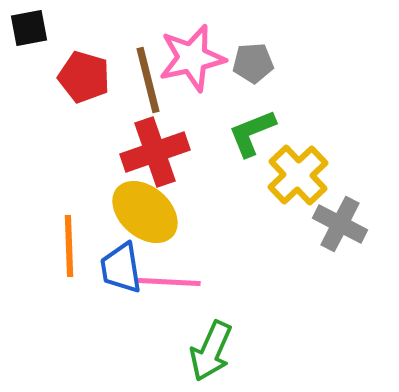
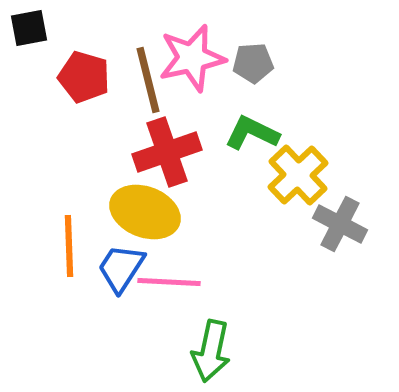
green L-shape: rotated 48 degrees clockwise
red cross: moved 12 px right
yellow ellipse: rotated 20 degrees counterclockwise
blue trapezoid: rotated 42 degrees clockwise
green arrow: rotated 12 degrees counterclockwise
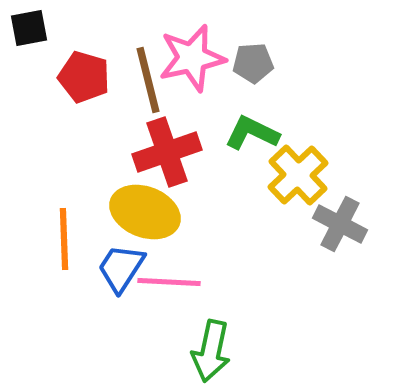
orange line: moved 5 px left, 7 px up
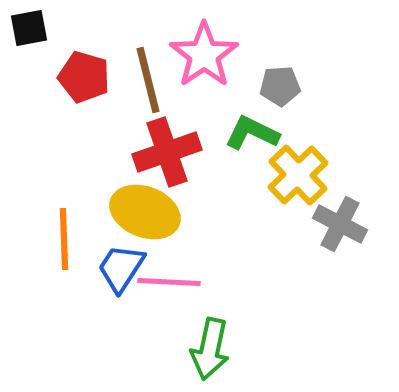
pink star: moved 12 px right, 3 px up; rotated 22 degrees counterclockwise
gray pentagon: moved 27 px right, 23 px down
green arrow: moved 1 px left, 2 px up
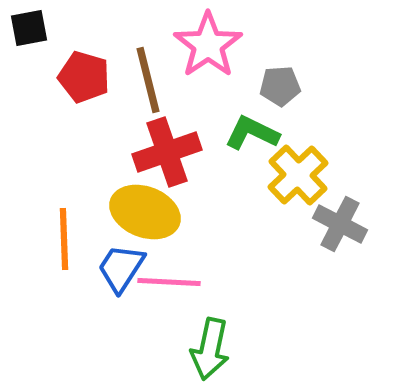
pink star: moved 4 px right, 10 px up
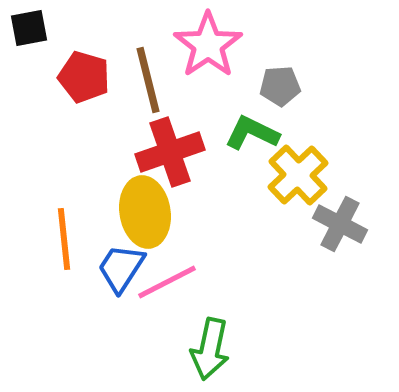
red cross: moved 3 px right
yellow ellipse: rotated 60 degrees clockwise
orange line: rotated 4 degrees counterclockwise
pink line: moved 2 px left; rotated 30 degrees counterclockwise
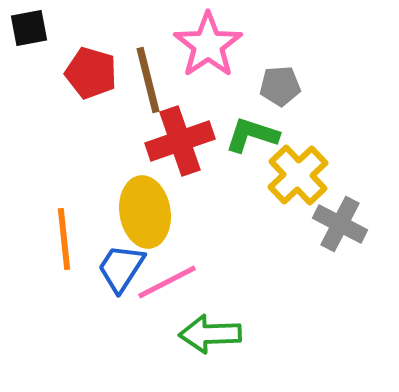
red pentagon: moved 7 px right, 4 px up
green L-shape: moved 2 px down; rotated 8 degrees counterclockwise
red cross: moved 10 px right, 11 px up
green arrow: moved 15 px up; rotated 76 degrees clockwise
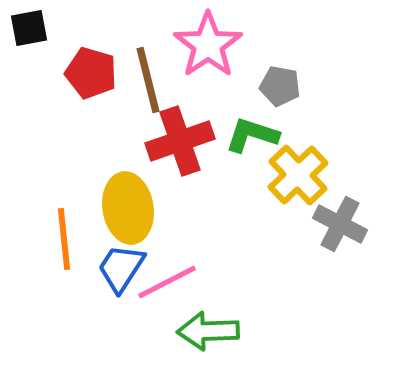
gray pentagon: rotated 15 degrees clockwise
yellow ellipse: moved 17 px left, 4 px up
green arrow: moved 2 px left, 3 px up
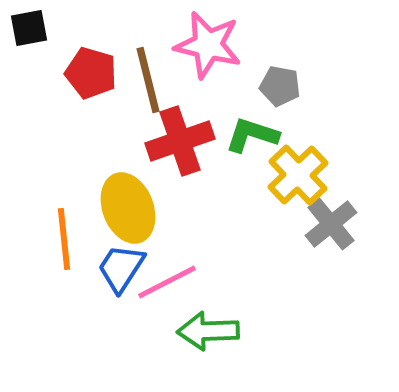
pink star: rotated 24 degrees counterclockwise
yellow ellipse: rotated 12 degrees counterclockwise
gray cross: moved 9 px left; rotated 24 degrees clockwise
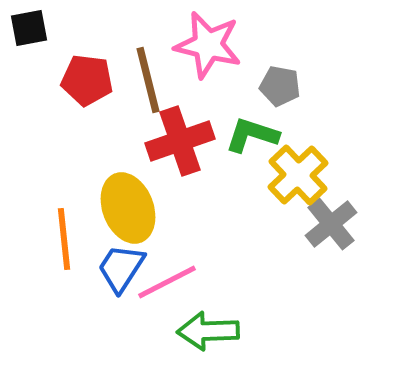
red pentagon: moved 4 px left, 7 px down; rotated 9 degrees counterclockwise
